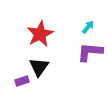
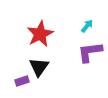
cyan arrow: moved 1 px left, 1 px up
purple L-shape: rotated 12 degrees counterclockwise
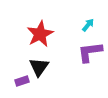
cyan arrow: moved 1 px right, 1 px up
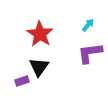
red star: rotated 12 degrees counterclockwise
purple L-shape: moved 1 px down
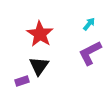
cyan arrow: moved 1 px right, 1 px up
purple L-shape: rotated 20 degrees counterclockwise
black triangle: moved 1 px up
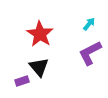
black triangle: moved 1 px down; rotated 15 degrees counterclockwise
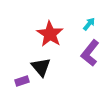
red star: moved 10 px right
purple L-shape: rotated 24 degrees counterclockwise
black triangle: moved 2 px right
